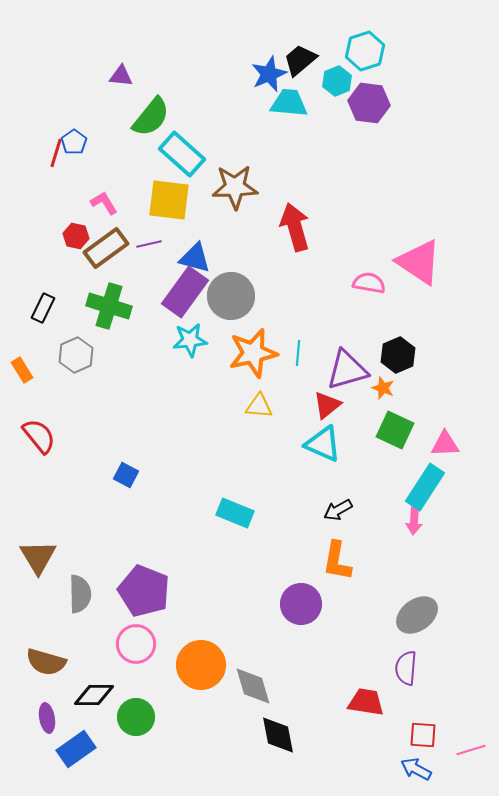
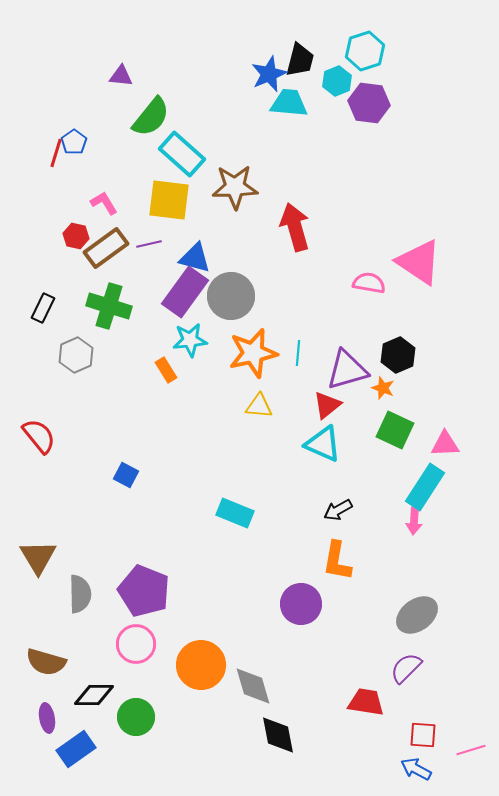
black trapezoid at (300, 60): rotated 144 degrees clockwise
orange rectangle at (22, 370): moved 144 px right
purple semicircle at (406, 668): rotated 40 degrees clockwise
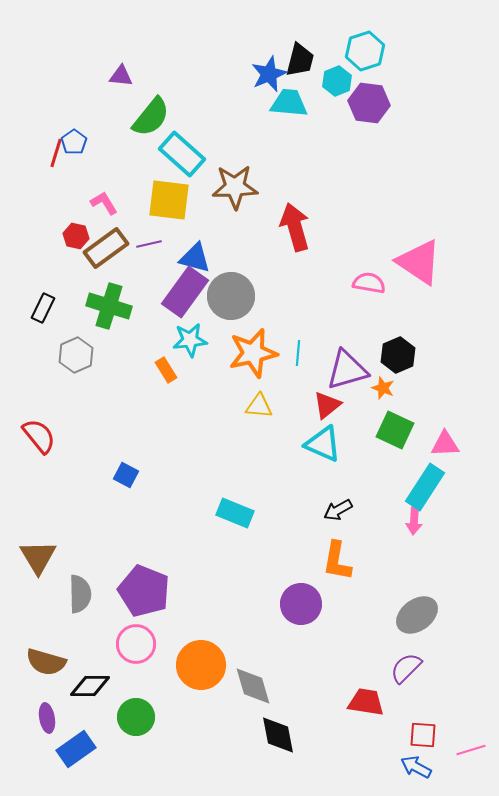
black diamond at (94, 695): moved 4 px left, 9 px up
blue arrow at (416, 769): moved 2 px up
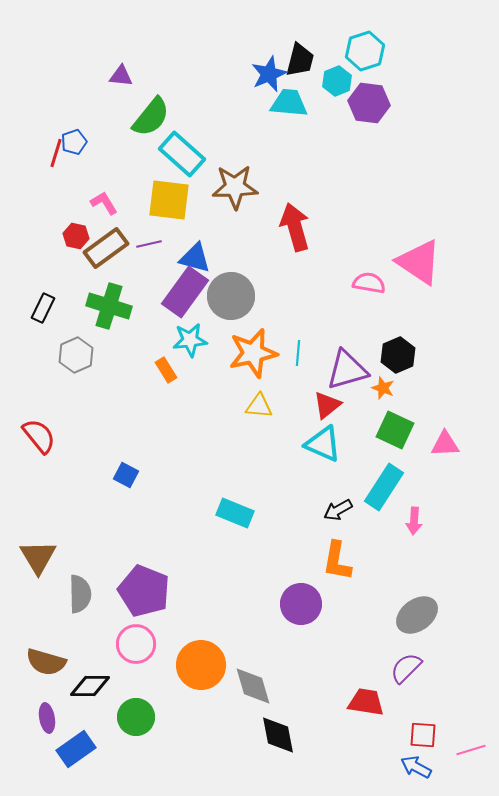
blue pentagon at (74, 142): rotated 15 degrees clockwise
cyan rectangle at (425, 487): moved 41 px left
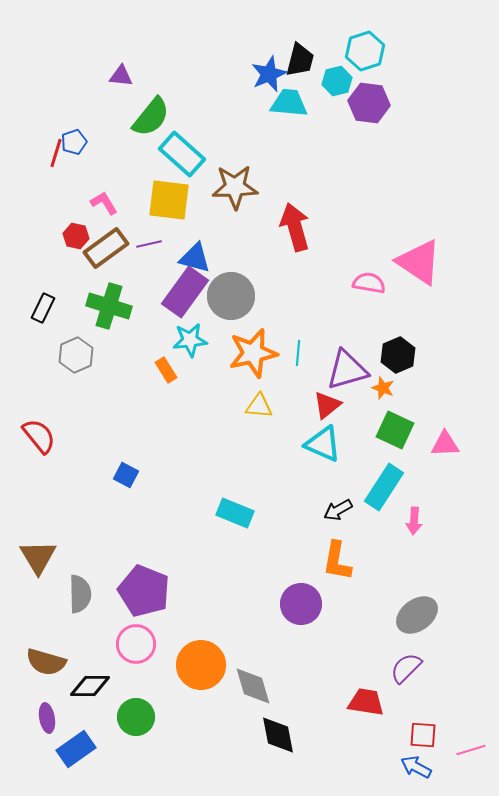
cyan hexagon at (337, 81): rotated 8 degrees clockwise
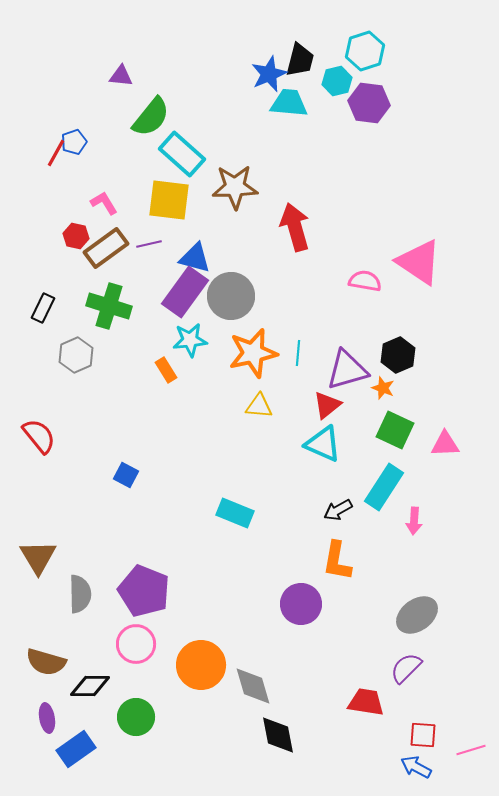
red line at (56, 153): rotated 12 degrees clockwise
pink semicircle at (369, 283): moved 4 px left, 2 px up
